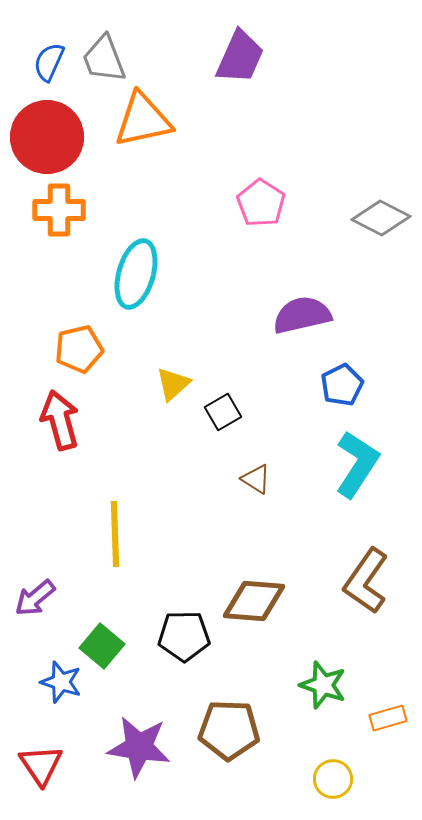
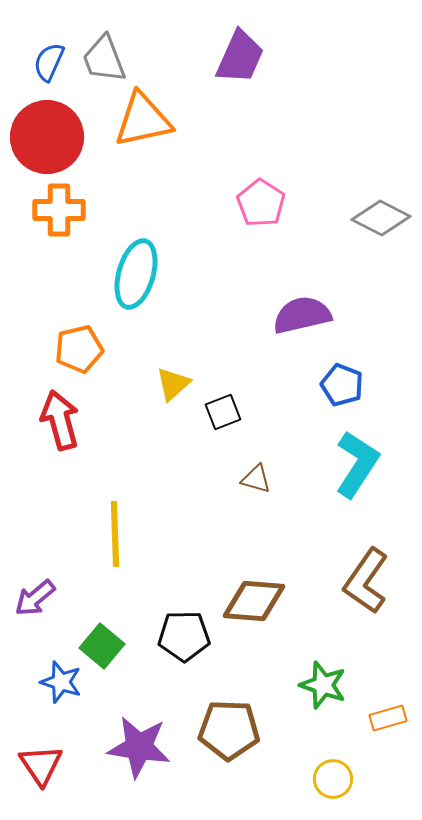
blue pentagon: rotated 24 degrees counterclockwise
black square: rotated 9 degrees clockwise
brown triangle: rotated 16 degrees counterclockwise
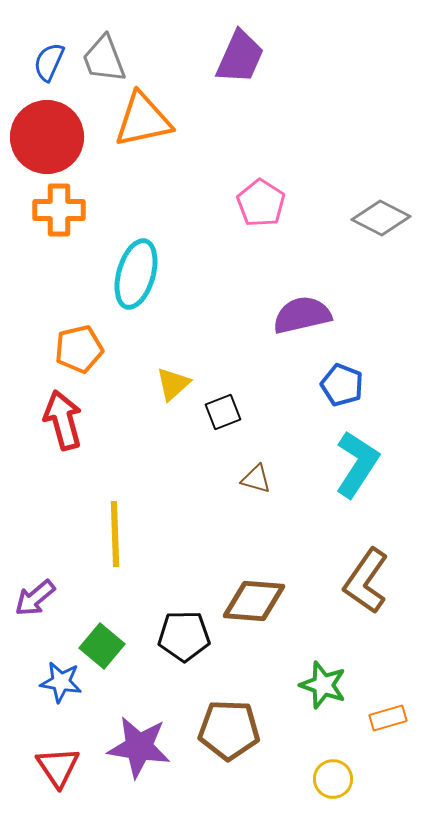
red arrow: moved 3 px right
blue star: rotated 9 degrees counterclockwise
red triangle: moved 17 px right, 2 px down
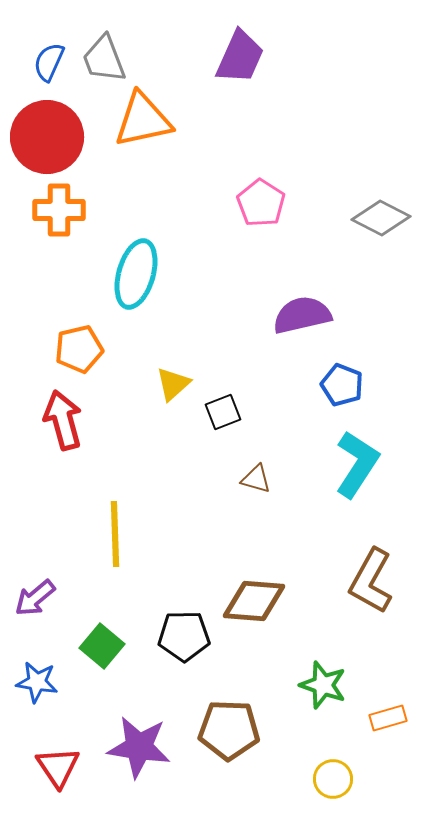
brown L-shape: moved 5 px right; rotated 6 degrees counterclockwise
blue star: moved 24 px left
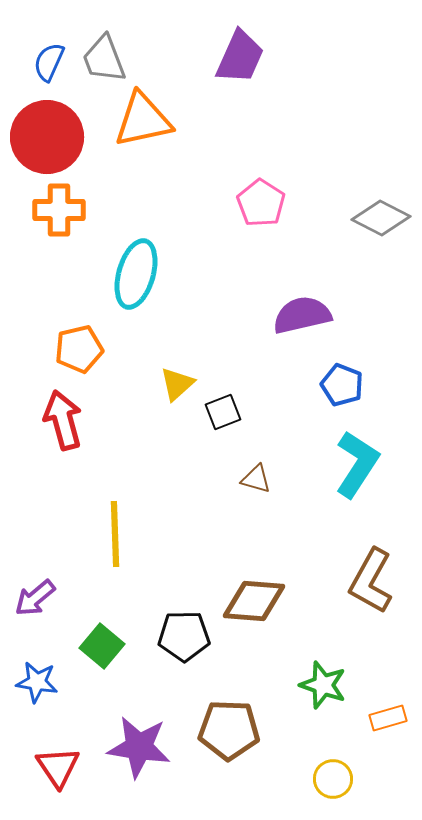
yellow triangle: moved 4 px right
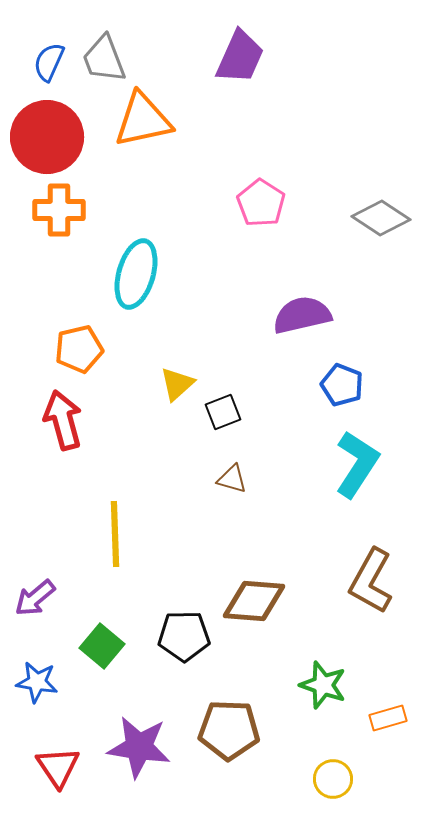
gray diamond: rotated 6 degrees clockwise
brown triangle: moved 24 px left
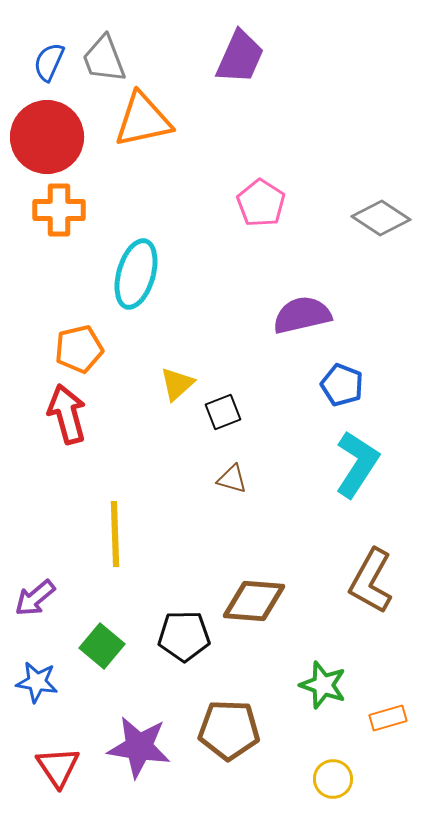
red arrow: moved 4 px right, 6 px up
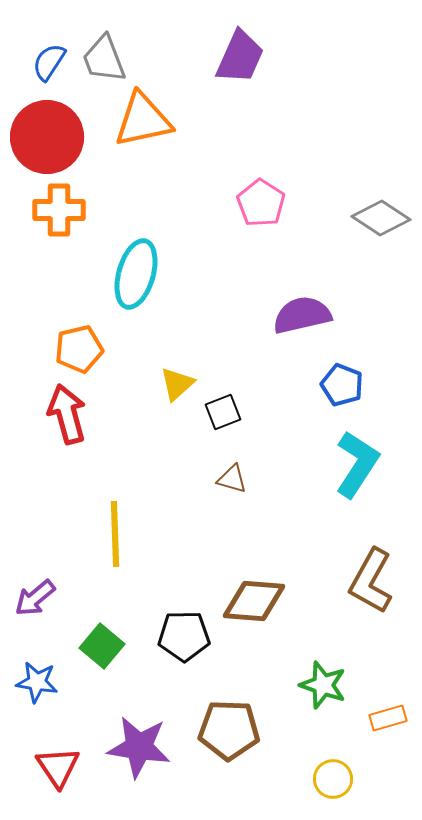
blue semicircle: rotated 9 degrees clockwise
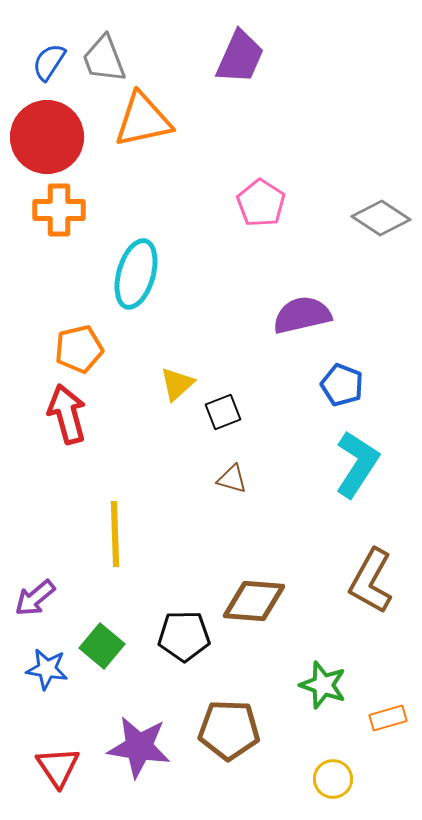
blue star: moved 10 px right, 13 px up
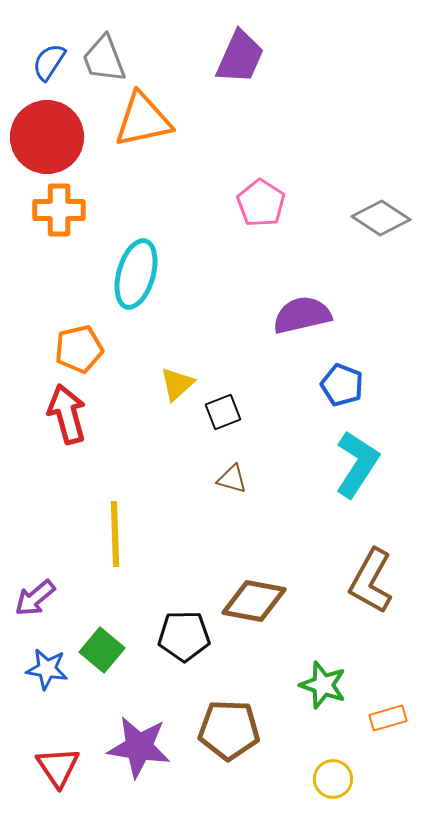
brown diamond: rotated 6 degrees clockwise
green square: moved 4 px down
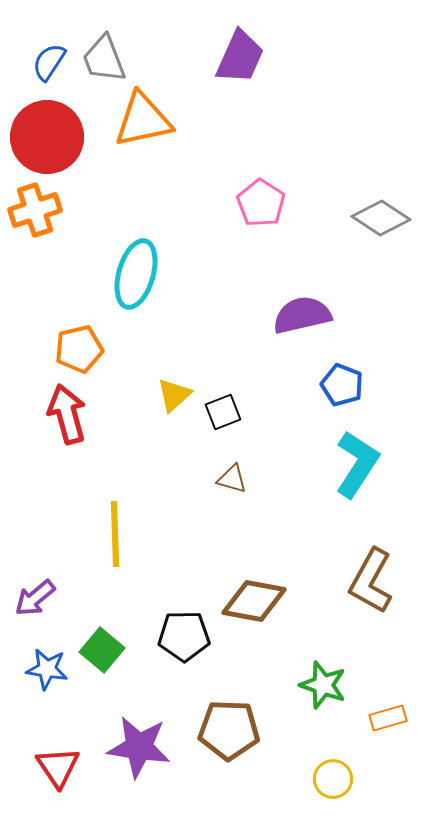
orange cross: moved 24 px left; rotated 18 degrees counterclockwise
yellow triangle: moved 3 px left, 11 px down
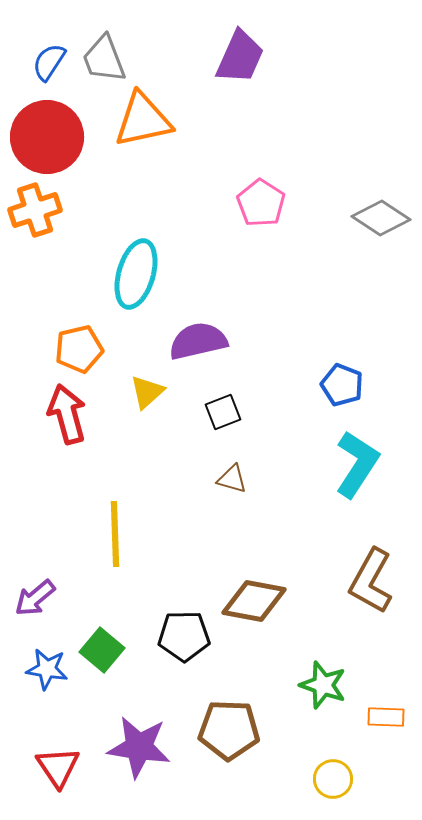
purple semicircle: moved 104 px left, 26 px down
yellow triangle: moved 27 px left, 3 px up
orange rectangle: moved 2 px left, 1 px up; rotated 18 degrees clockwise
